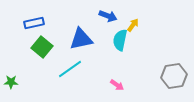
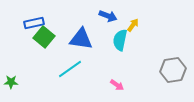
blue triangle: rotated 20 degrees clockwise
green square: moved 2 px right, 10 px up
gray hexagon: moved 1 px left, 6 px up
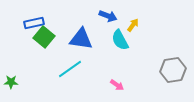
cyan semicircle: rotated 40 degrees counterclockwise
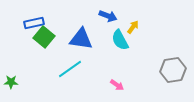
yellow arrow: moved 2 px down
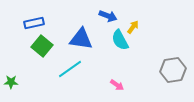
green square: moved 2 px left, 9 px down
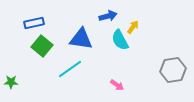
blue arrow: rotated 36 degrees counterclockwise
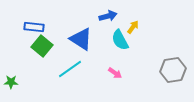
blue rectangle: moved 4 px down; rotated 18 degrees clockwise
blue triangle: rotated 25 degrees clockwise
pink arrow: moved 2 px left, 12 px up
